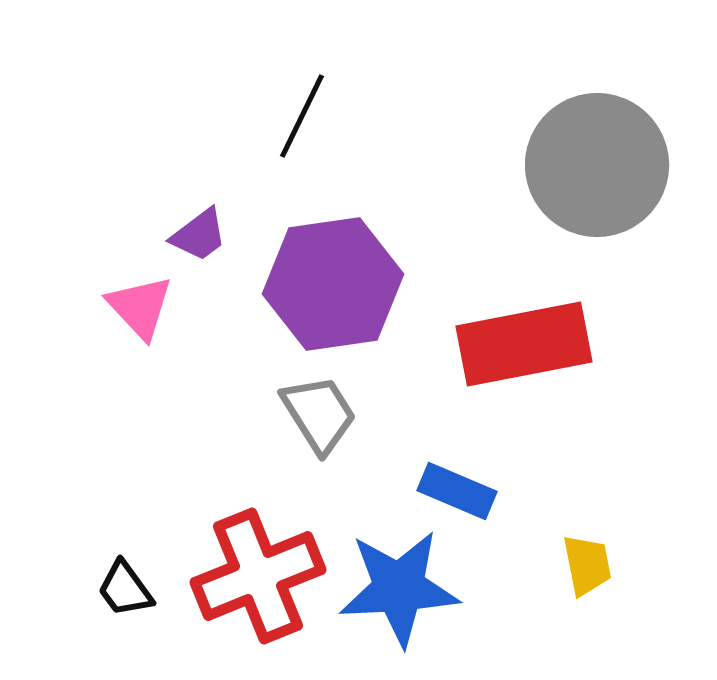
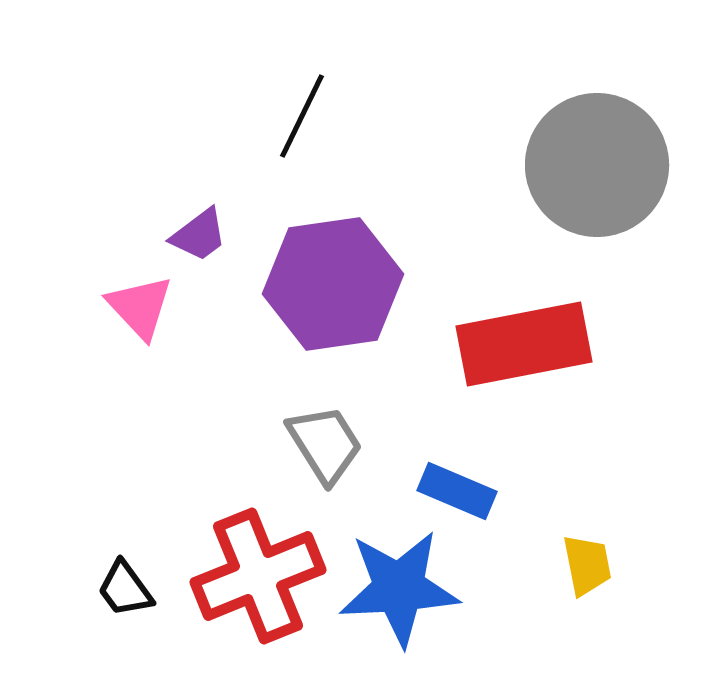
gray trapezoid: moved 6 px right, 30 px down
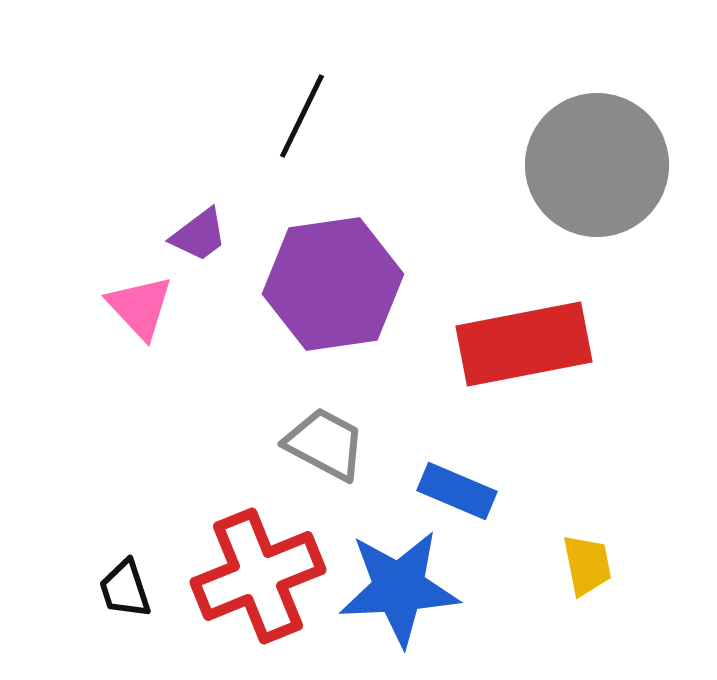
gray trapezoid: rotated 30 degrees counterclockwise
black trapezoid: rotated 18 degrees clockwise
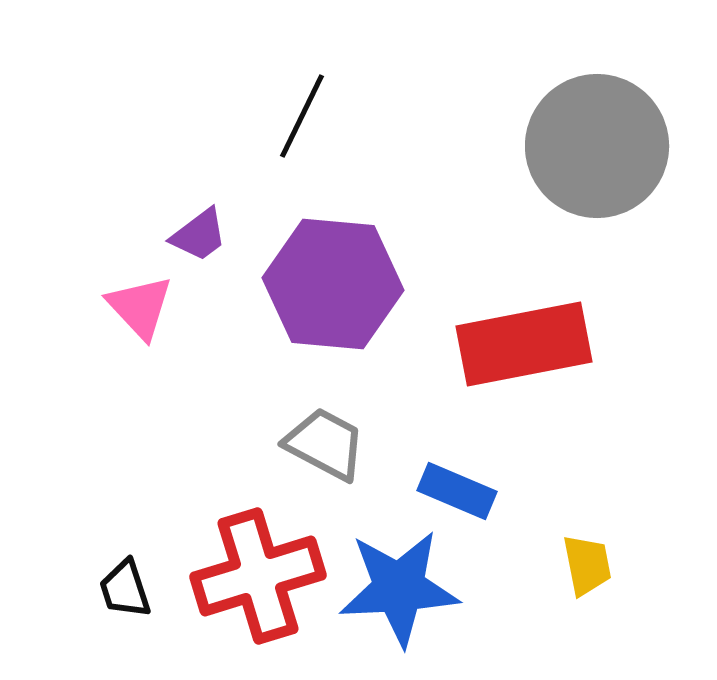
gray circle: moved 19 px up
purple hexagon: rotated 13 degrees clockwise
red cross: rotated 5 degrees clockwise
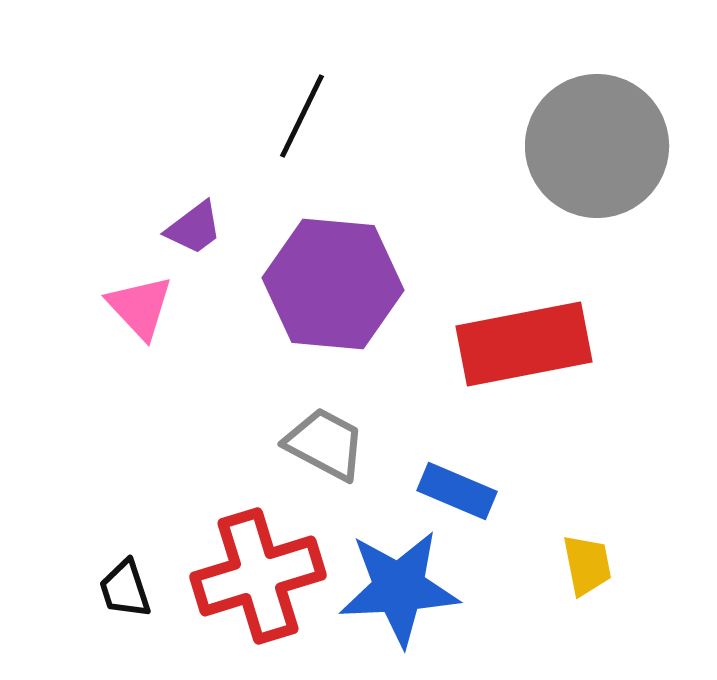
purple trapezoid: moved 5 px left, 7 px up
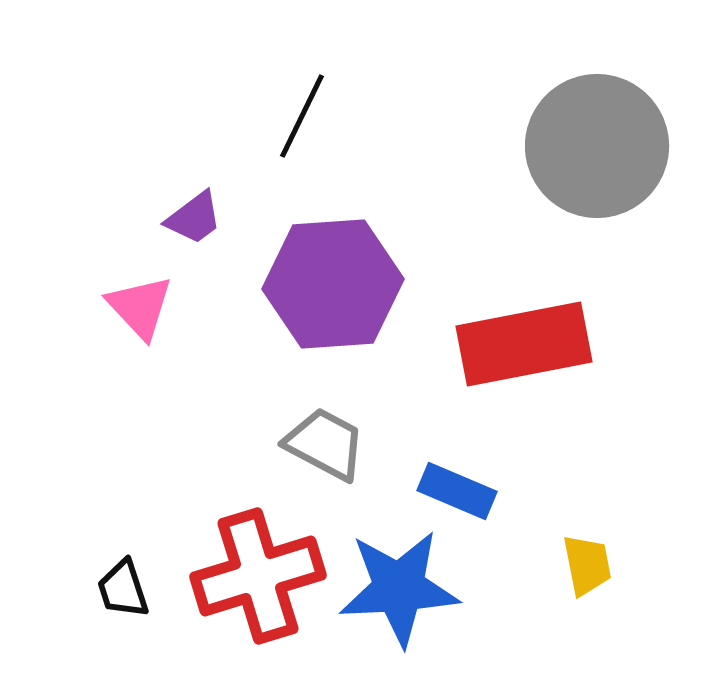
purple trapezoid: moved 10 px up
purple hexagon: rotated 9 degrees counterclockwise
black trapezoid: moved 2 px left
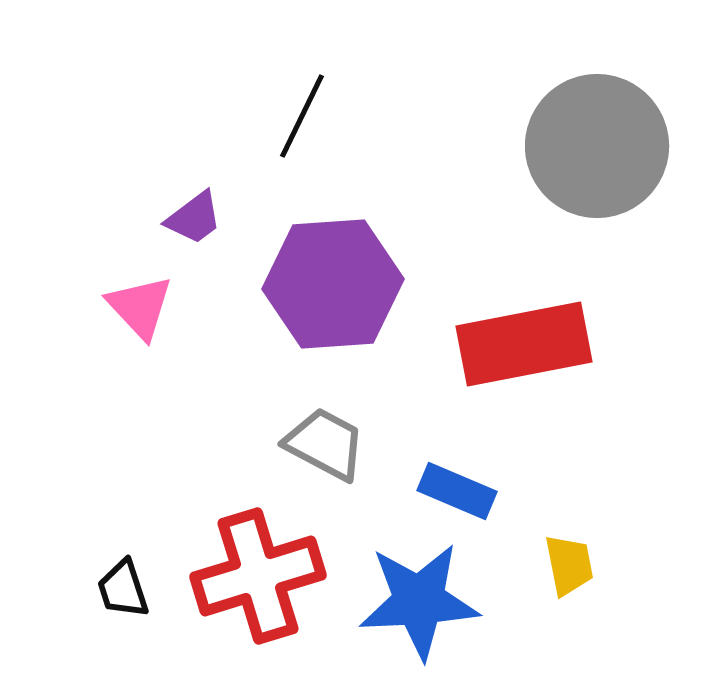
yellow trapezoid: moved 18 px left
blue star: moved 20 px right, 13 px down
